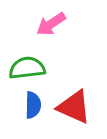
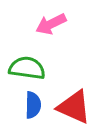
pink arrow: rotated 8 degrees clockwise
green semicircle: rotated 15 degrees clockwise
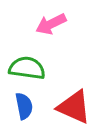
blue semicircle: moved 9 px left, 1 px down; rotated 12 degrees counterclockwise
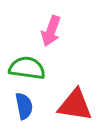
pink arrow: moved 7 px down; rotated 44 degrees counterclockwise
red triangle: moved 1 px right, 2 px up; rotated 15 degrees counterclockwise
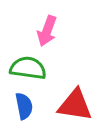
pink arrow: moved 4 px left
green semicircle: moved 1 px right
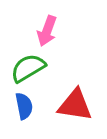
green semicircle: rotated 39 degrees counterclockwise
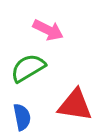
pink arrow: moved 1 px right, 1 px up; rotated 84 degrees counterclockwise
blue semicircle: moved 2 px left, 11 px down
